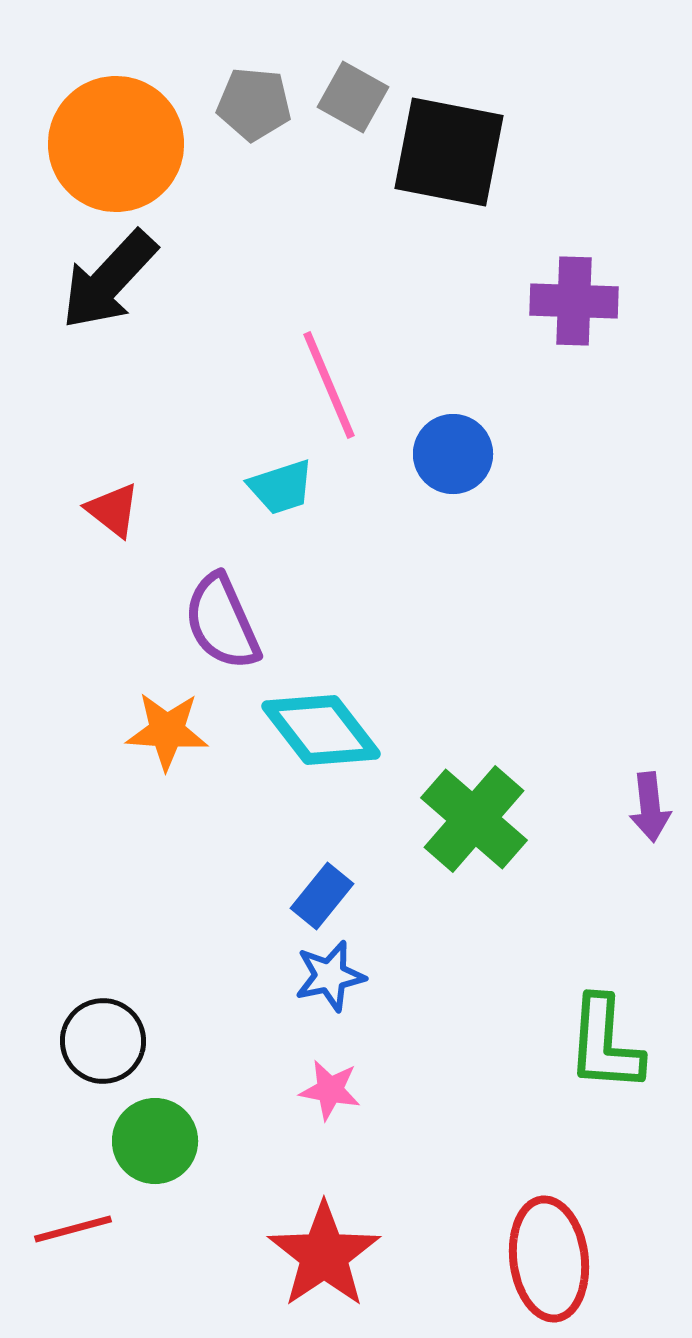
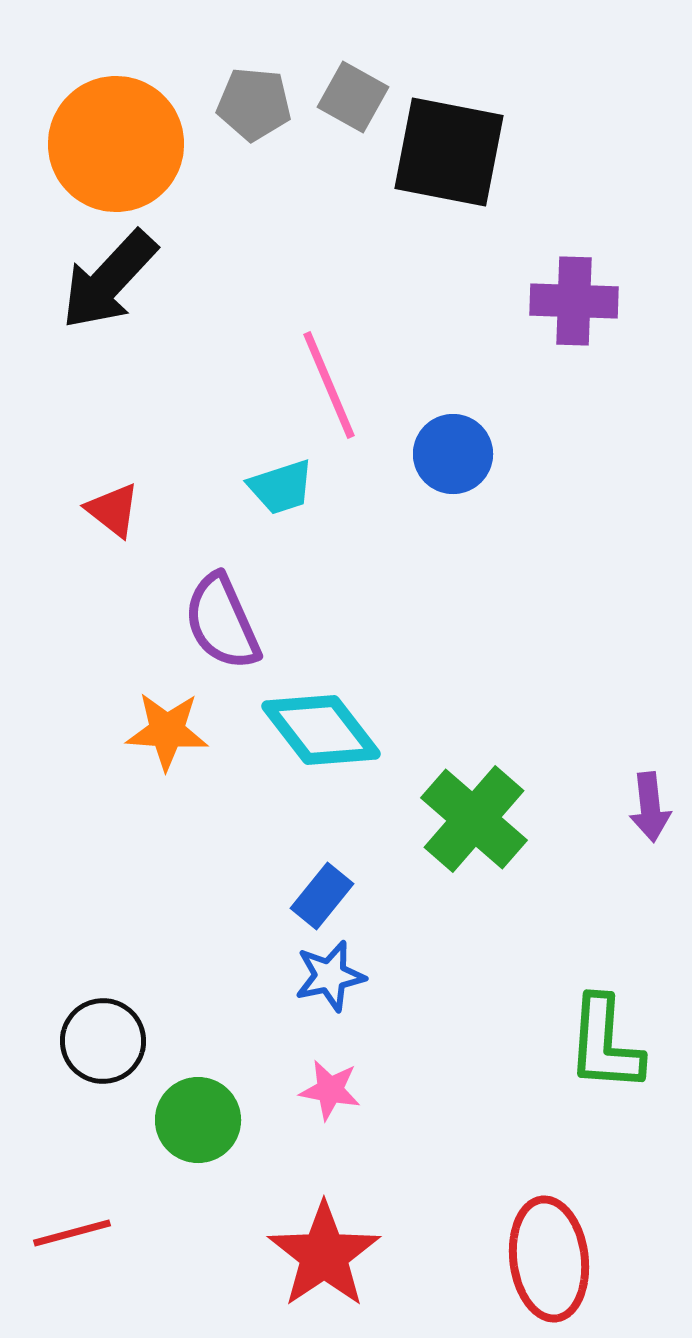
green circle: moved 43 px right, 21 px up
red line: moved 1 px left, 4 px down
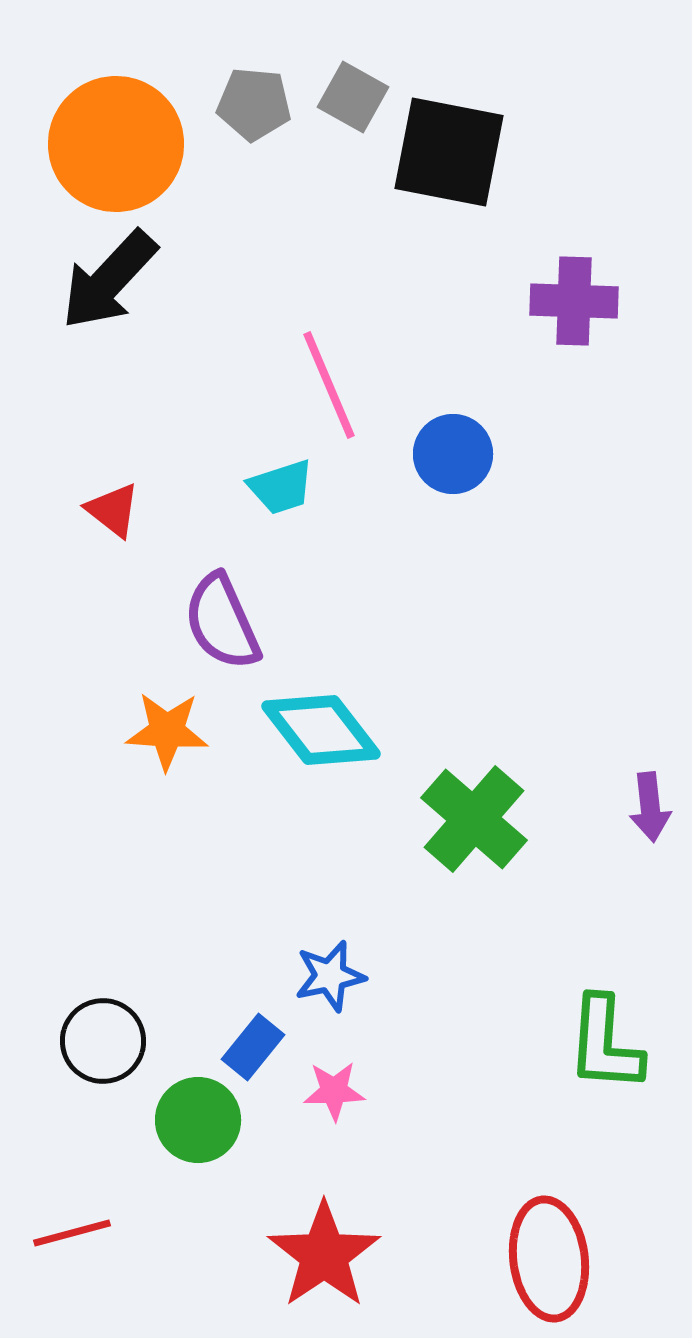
blue rectangle: moved 69 px left, 151 px down
pink star: moved 4 px right, 1 px down; rotated 12 degrees counterclockwise
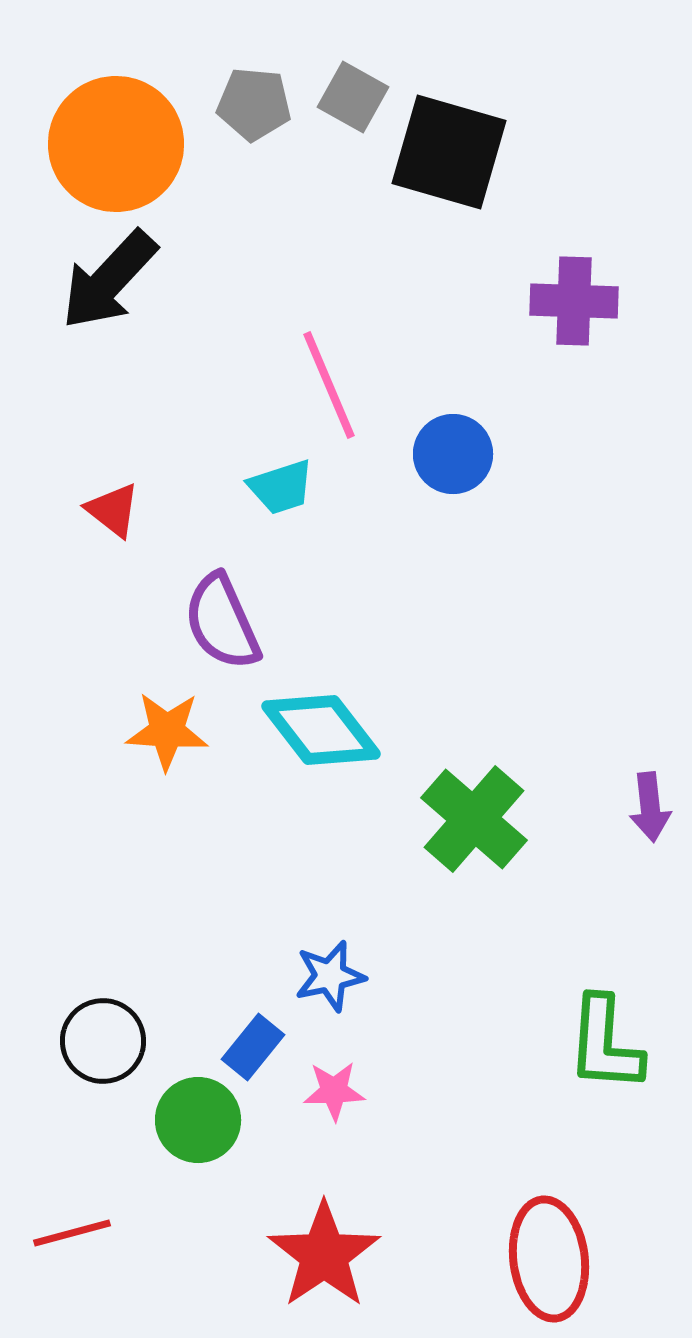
black square: rotated 5 degrees clockwise
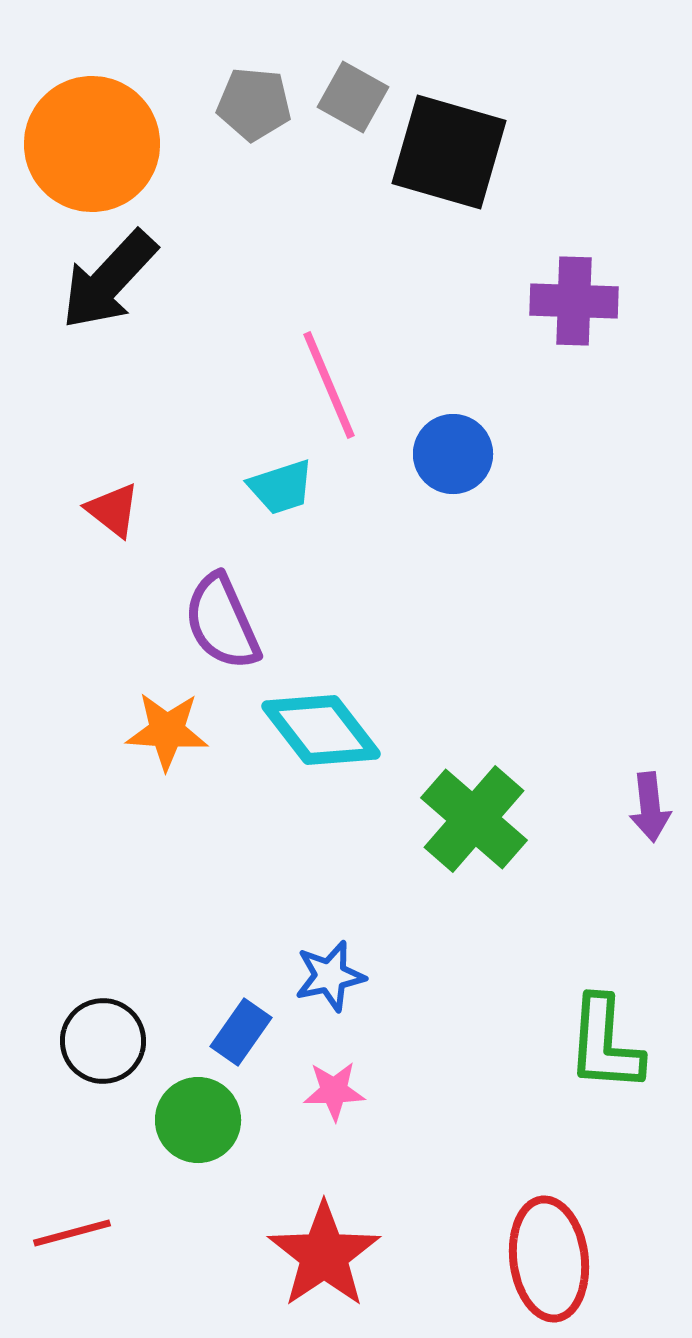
orange circle: moved 24 px left
blue rectangle: moved 12 px left, 15 px up; rotated 4 degrees counterclockwise
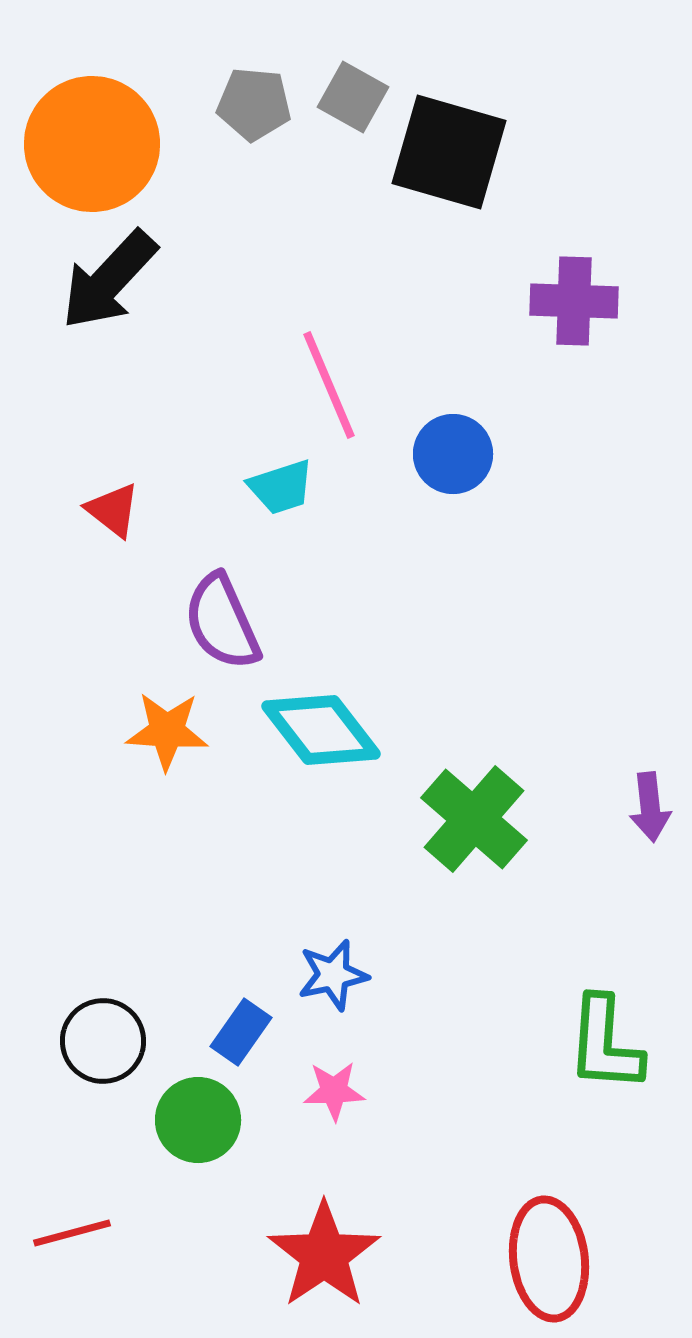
blue star: moved 3 px right, 1 px up
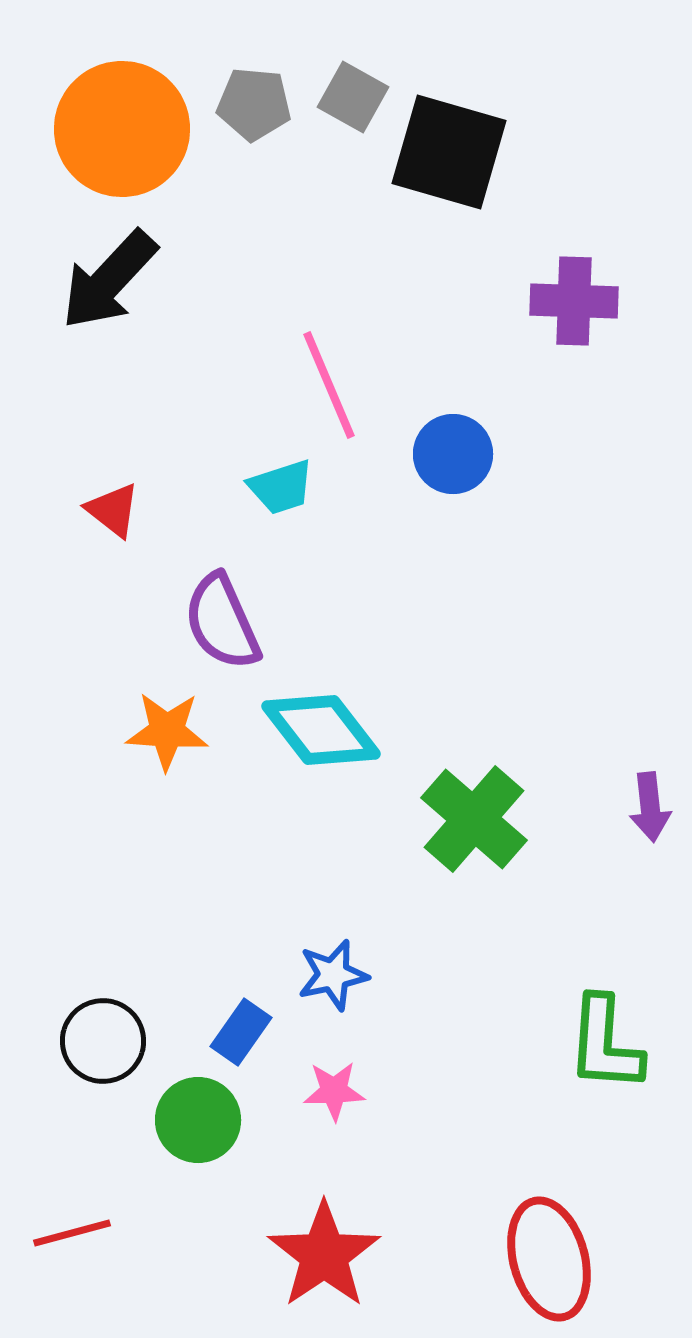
orange circle: moved 30 px right, 15 px up
red ellipse: rotated 8 degrees counterclockwise
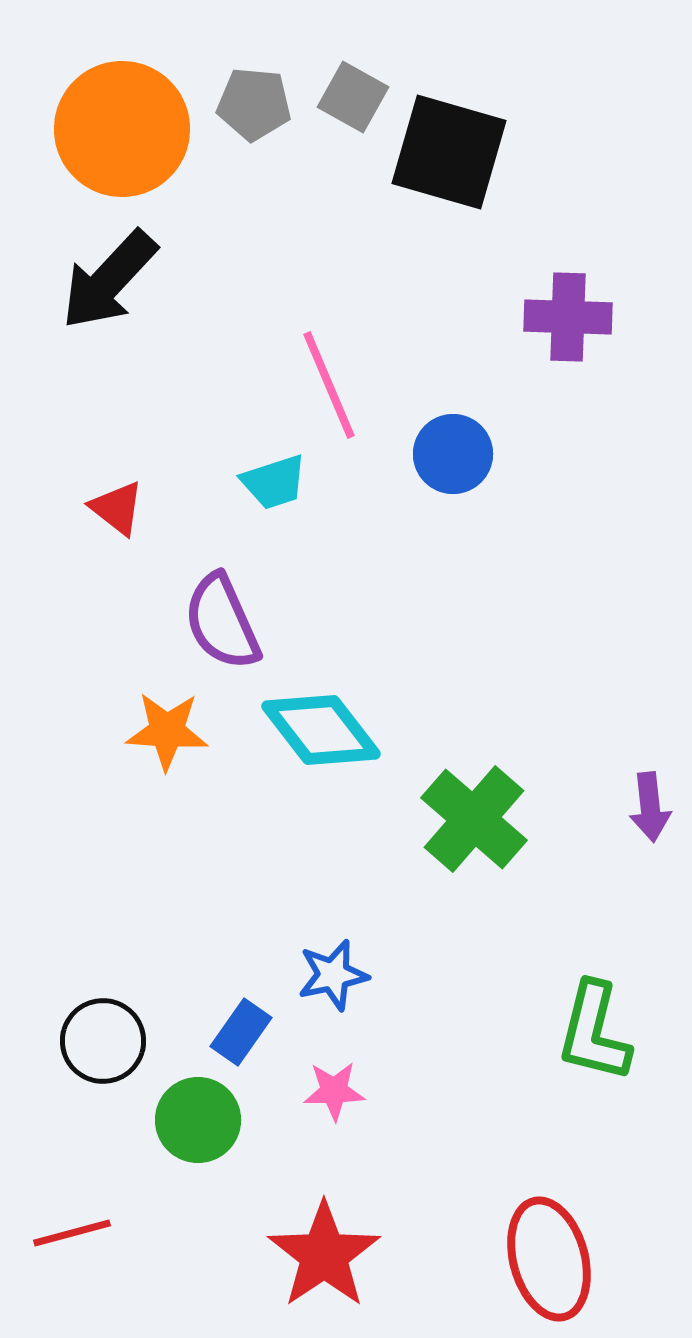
purple cross: moved 6 px left, 16 px down
cyan trapezoid: moved 7 px left, 5 px up
red triangle: moved 4 px right, 2 px up
green L-shape: moved 11 px left, 12 px up; rotated 10 degrees clockwise
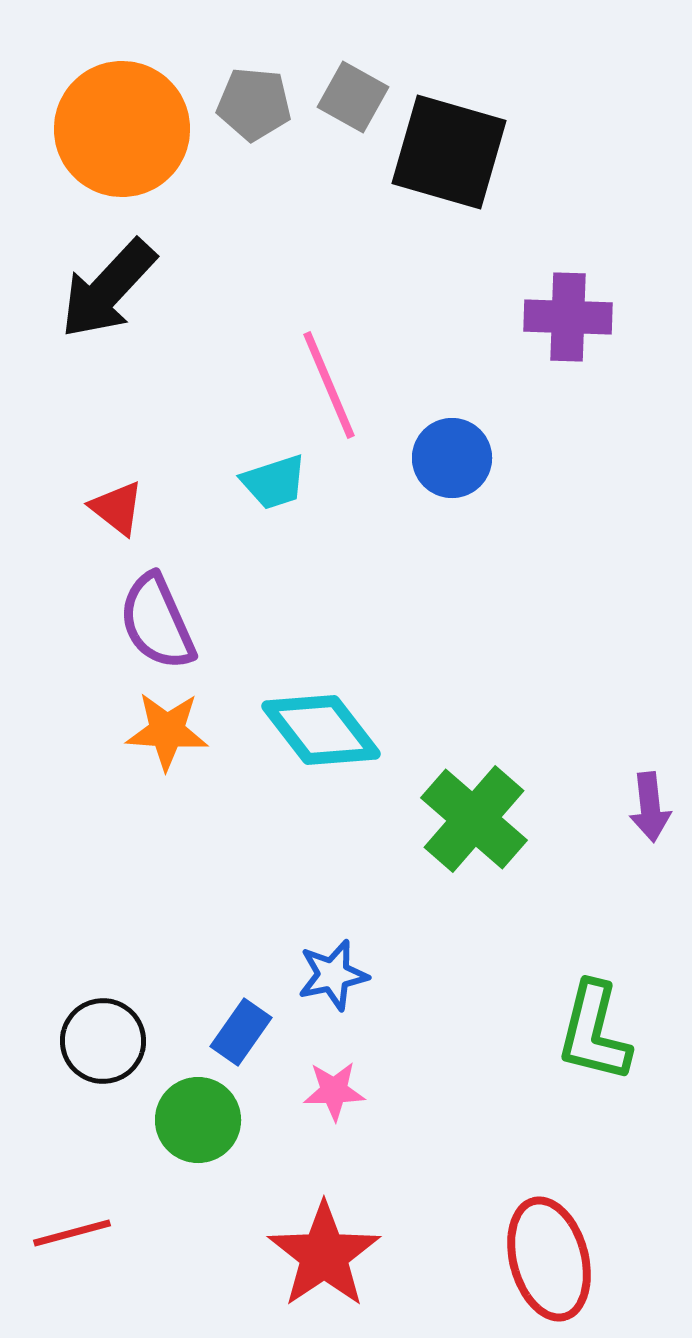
black arrow: moved 1 px left, 9 px down
blue circle: moved 1 px left, 4 px down
purple semicircle: moved 65 px left
